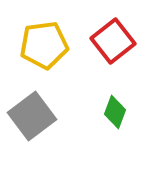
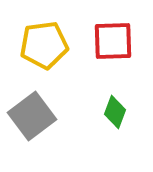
red square: rotated 36 degrees clockwise
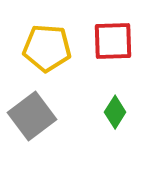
yellow pentagon: moved 3 px right, 3 px down; rotated 12 degrees clockwise
green diamond: rotated 12 degrees clockwise
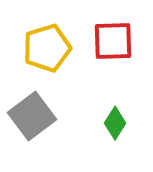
yellow pentagon: rotated 21 degrees counterclockwise
green diamond: moved 11 px down
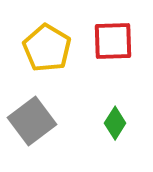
yellow pentagon: rotated 24 degrees counterclockwise
gray square: moved 5 px down
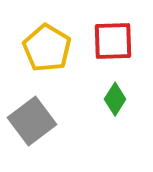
green diamond: moved 24 px up
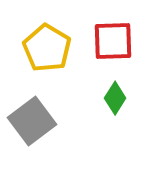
green diamond: moved 1 px up
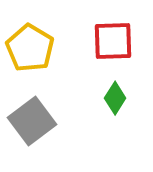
yellow pentagon: moved 17 px left
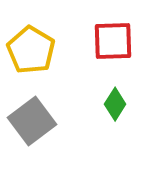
yellow pentagon: moved 1 px right, 2 px down
green diamond: moved 6 px down
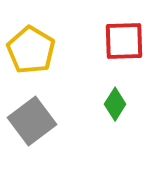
red square: moved 11 px right
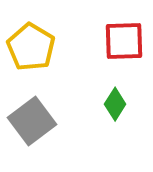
yellow pentagon: moved 3 px up
